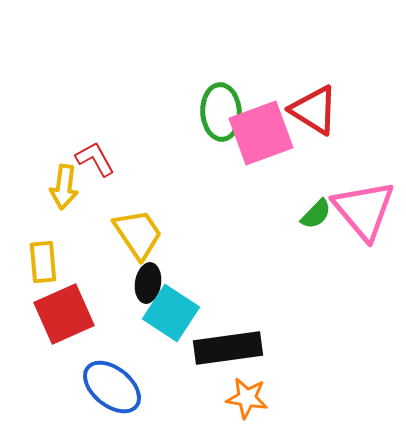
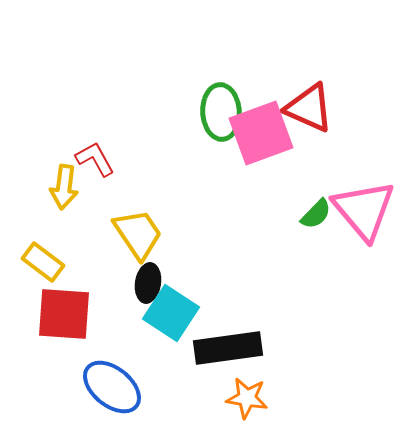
red triangle: moved 5 px left, 2 px up; rotated 8 degrees counterclockwise
yellow rectangle: rotated 48 degrees counterclockwise
red square: rotated 28 degrees clockwise
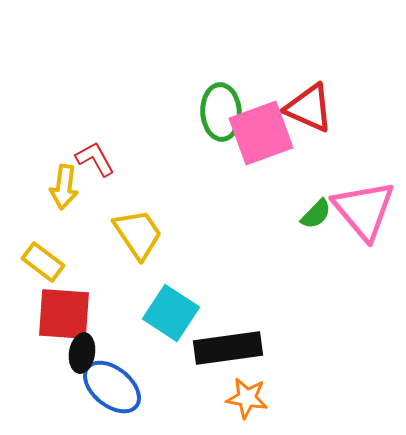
black ellipse: moved 66 px left, 70 px down
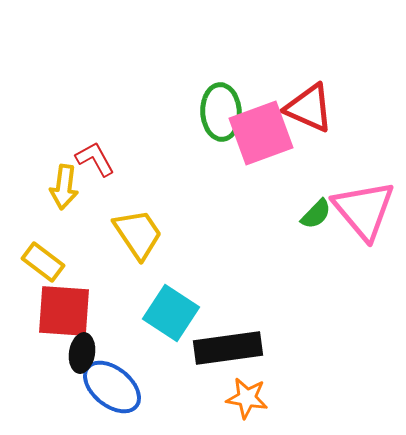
red square: moved 3 px up
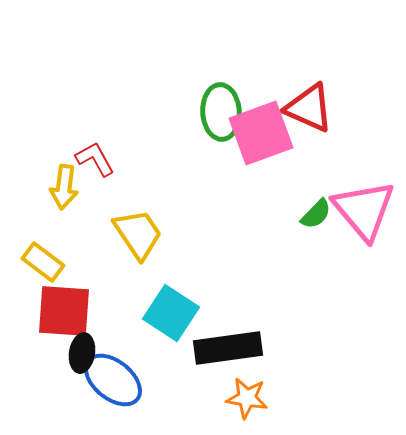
blue ellipse: moved 1 px right, 7 px up
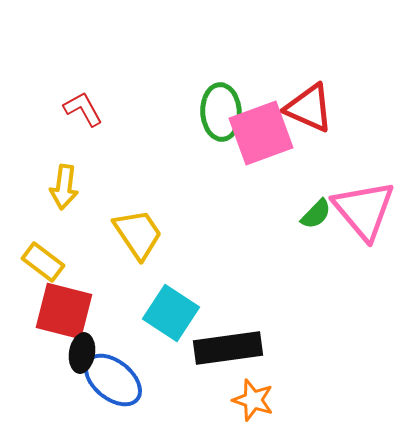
red L-shape: moved 12 px left, 50 px up
red square: rotated 10 degrees clockwise
orange star: moved 6 px right, 2 px down; rotated 9 degrees clockwise
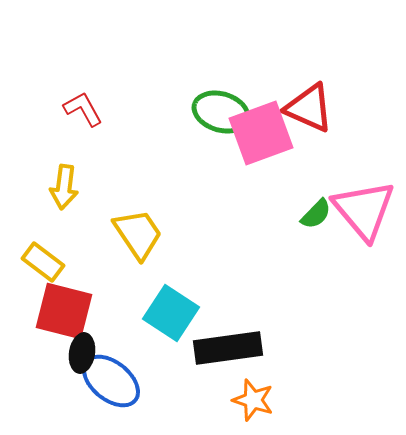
green ellipse: rotated 70 degrees counterclockwise
blue ellipse: moved 2 px left, 1 px down
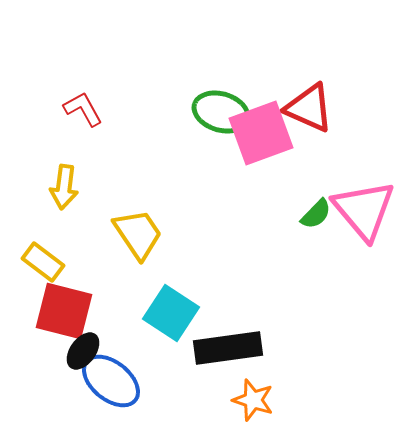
black ellipse: moved 1 px right, 2 px up; rotated 27 degrees clockwise
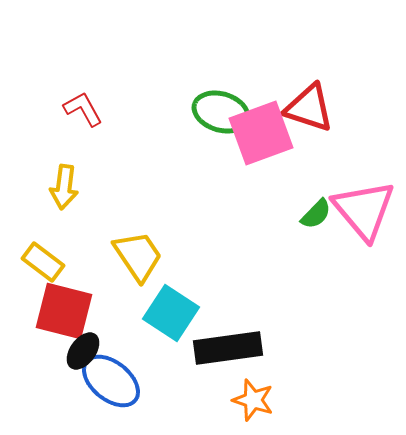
red triangle: rotated 6 degrees counterclockwise
yellow trapezoid: moved 22 px down
